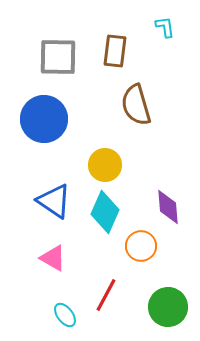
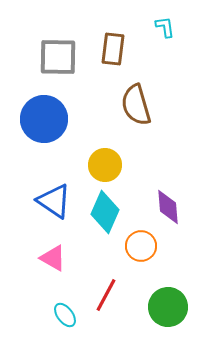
brown rectangle: moved 2 px left, 2 px up
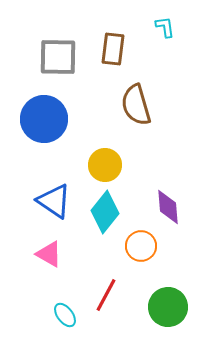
cyan diamond: rotated 15 degrees clockwise
pink triangle: moved 4 px left, 4 px up
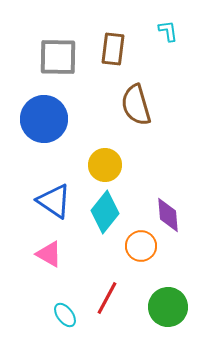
cyan L-shape: moved 3 px right, 4 px down
purple diamond: moved 8 px down
red line: moved 1 px right, 3 px down
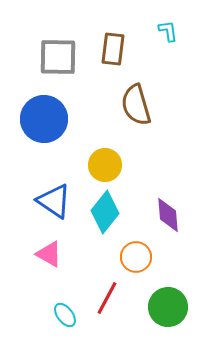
orange circle: moved 5 px left, 11 px down
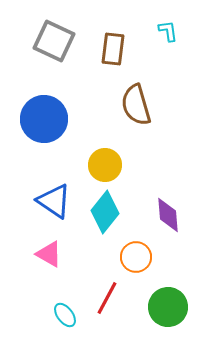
gray square: moved 4 px left, 16 px up; rotated 24 degrees clockwise
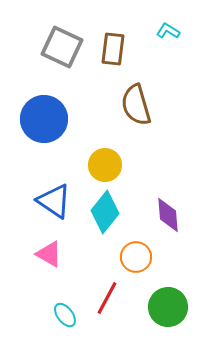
cyan L-shape: rotated 50 degrees counterclockwise
gray square: moved 8 px right, 6 px down
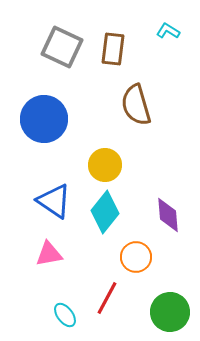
pink triangle: rotated 40 degrees counterclockwise
green circle: moved 2 px right, 5 px down
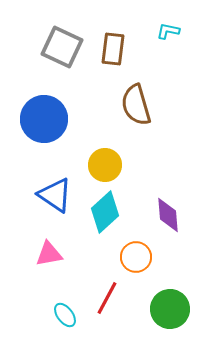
cyan L-shape: rotated 20 degrees counterclockwise
blue triangle: moved 1 px right, 6 px up
cyan diamond: rotated 9 degrees clockwise
green circle: moved 3 px up
